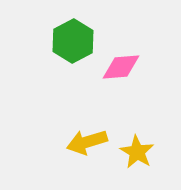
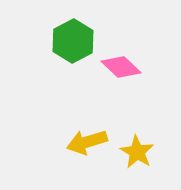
pink diamond: rotated 48 degrees clockwise
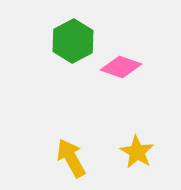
pink diamond: rotated 24 degrees counterclockwise
yellow arrow: moved 16 px left, 16 px down; rotated 78 degrees clockwise
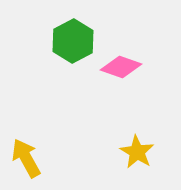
yellow arrow: moved 45 px left
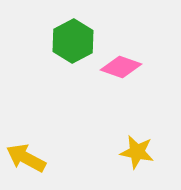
yellow star: rotated 20 degrees counterclockwise
yellow arrow: rotated 33 degrees counterclockwise
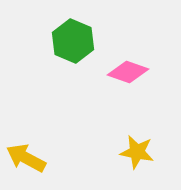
green hexagon: rotated 9 degrees counterclockwise
pink diamond: moved 7 px right, 5 px down
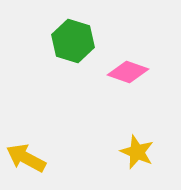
green hexagon: rotated 6 degrees counterclockwise
yellow star: rotated 12 degrees clockwise
